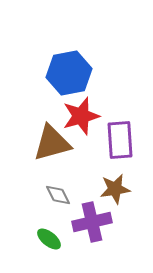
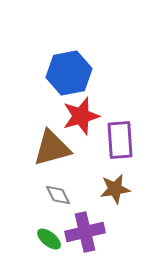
brown triangle: moved 5 px down
purple cross: moved 7 px left, 10 px down
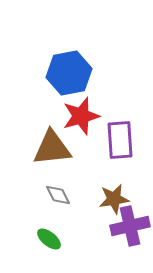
brown triangle: rotated 9 degrees clockwise
brown star: moved 1 px left, 10 px down
purple cross: moved 45 px right, 6 px up
